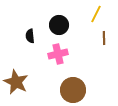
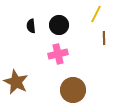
black semicircle: moved 1 px right, 10 px up
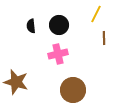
brown star: rotated 10 degrees counterclockwise
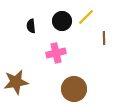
yellow line: moved 10 px left, 3 px down; rotated 18 degrees clockwise
black circle: moved 3 px right, 4 px up
pink cross: moved 2 px left, 1 px up
brown star: rotated 25 degrees counterclockwise
brown circle: moved 1 px right, 1 px up
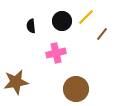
brown line: moved 2 px left, 4 px up; rotated 40 degrees clockwise
brown circle: moved 2 px right
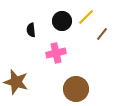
black semicircle: moved 4 px down
brown star: rotated 25 degrees clockwise
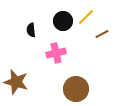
black circle: moved 1 px right
brown line: rotated 24 degrees clockwise
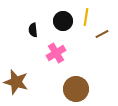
yellow line: rotated 36 degrees counterclockwise
black semicircle: moved 2 px right
pink cross: rotated 18 degrees counterclockwise
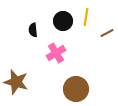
brown line: moved 5 px right, 1 px up
